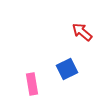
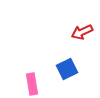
red arrow: rotated 65 degrees counterclockwise
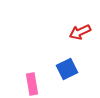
red arrow: moved 2 px left
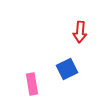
red arrow: rotated 60 degrees counterclockwise
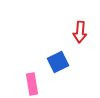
blue square: moved 9 px left, 7 px up
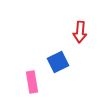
pink rectangle: moved 2 px up
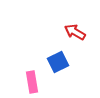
red arrow: moved 5 px left; rotated 115 degrees clockwise
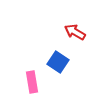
blue square: rotated 30 degrees counterclockwise
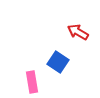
red arrow: moved 3 px right
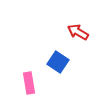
pink rectangle: moved 3 px left, 1 px down
